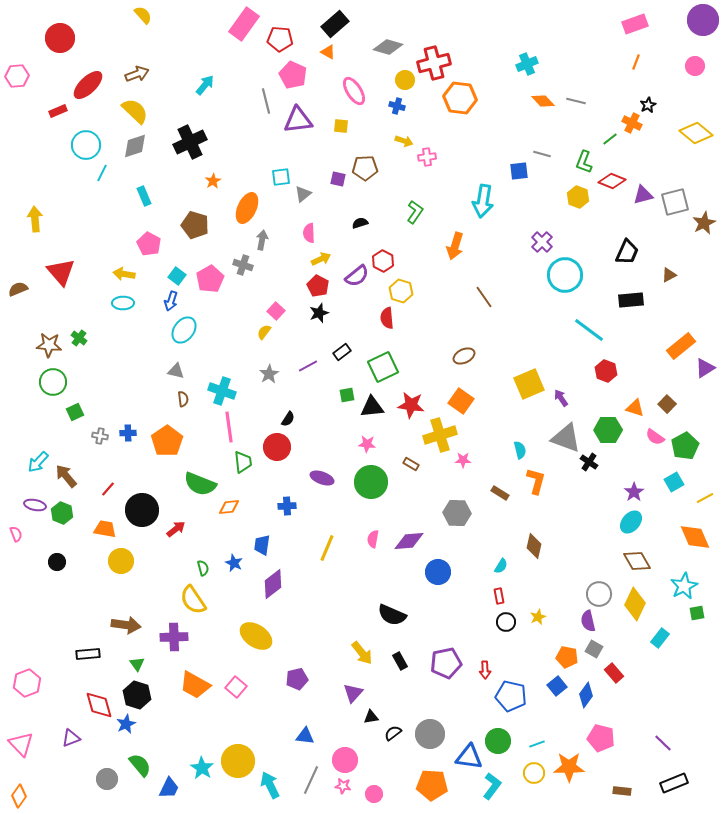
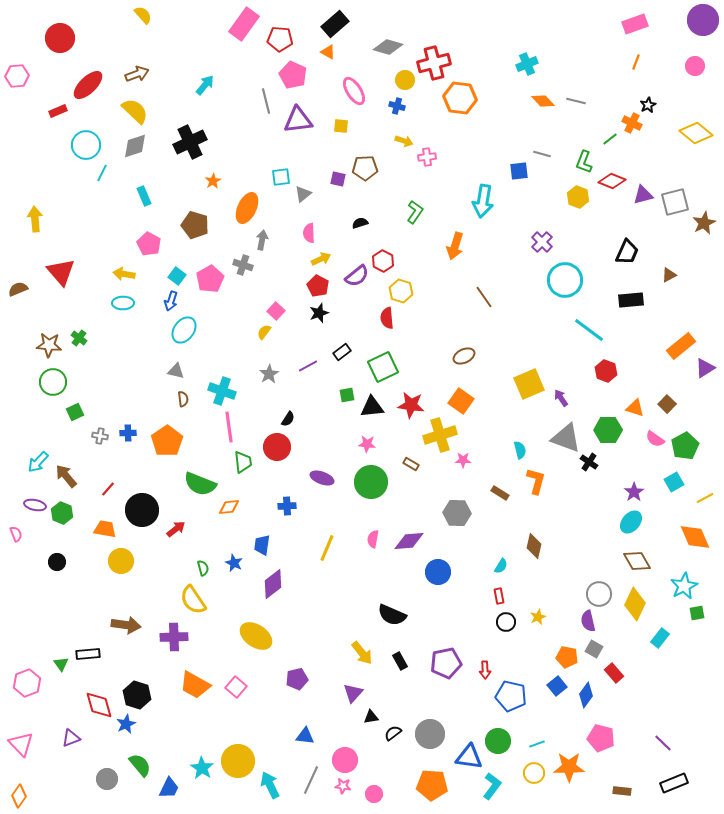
cyan circle at (565, 275): moved 5 px down
pink semicircle at (655, 437): moved 2 px down
green triangle at (137, 664): moved 76 px left
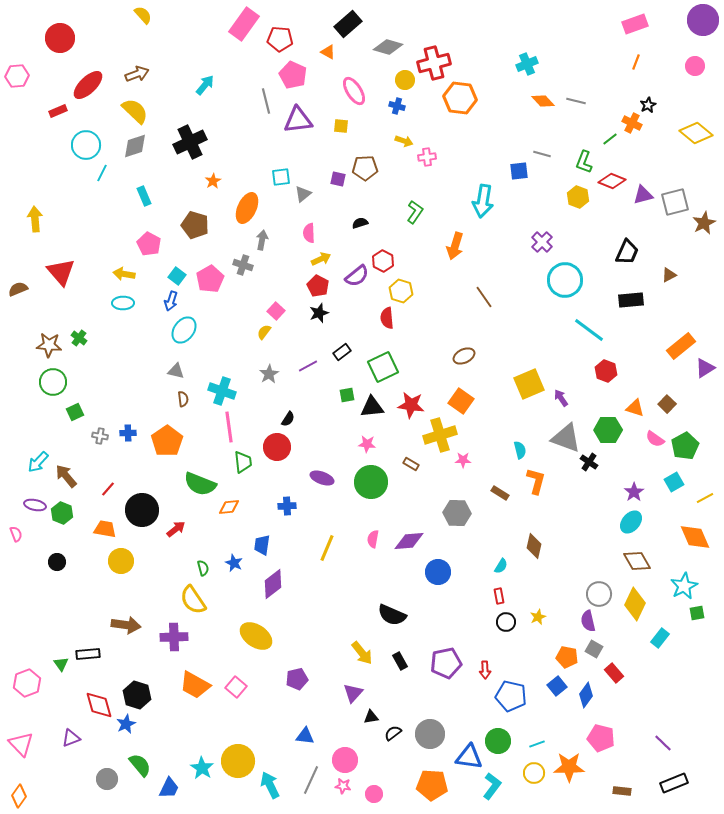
black rectangle at (335, 24): moved 13 px right
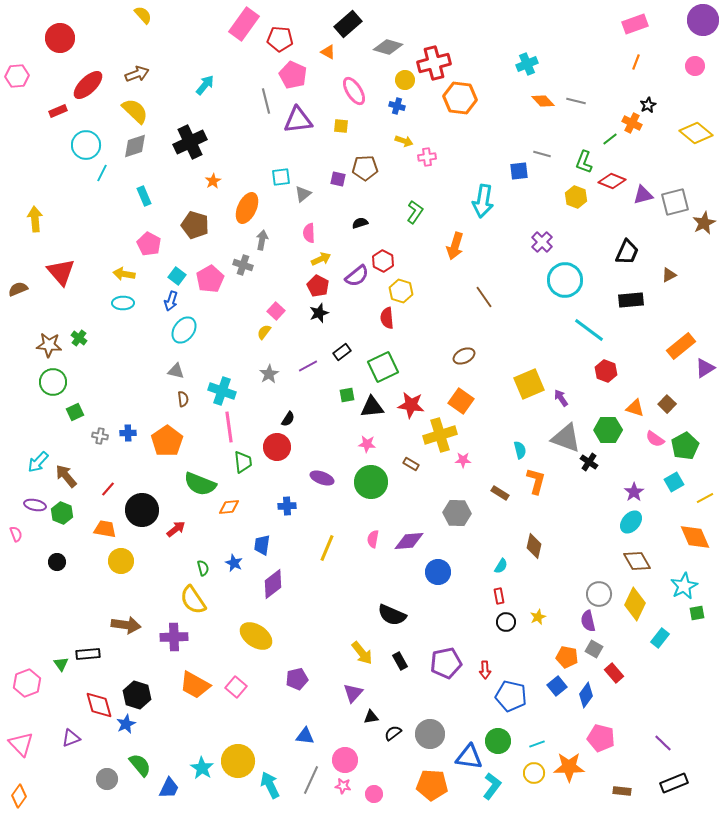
yellow hexagon at (578, 197): moved 2 px left
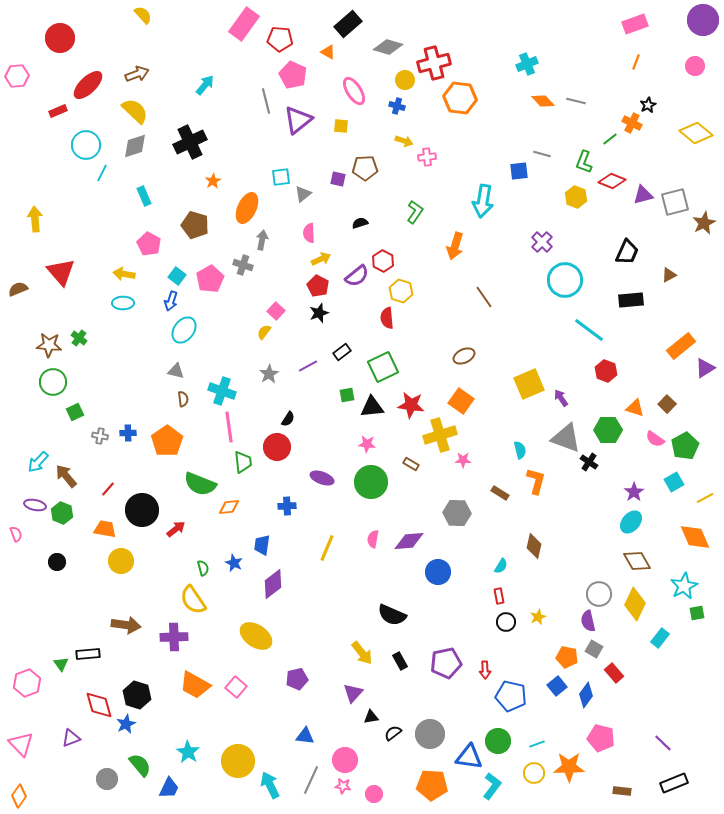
purple triangle at (298, 120): rotated 32 degrees counterclockwise
cyan star at (202, 768): moved 14 px left, 16 px up
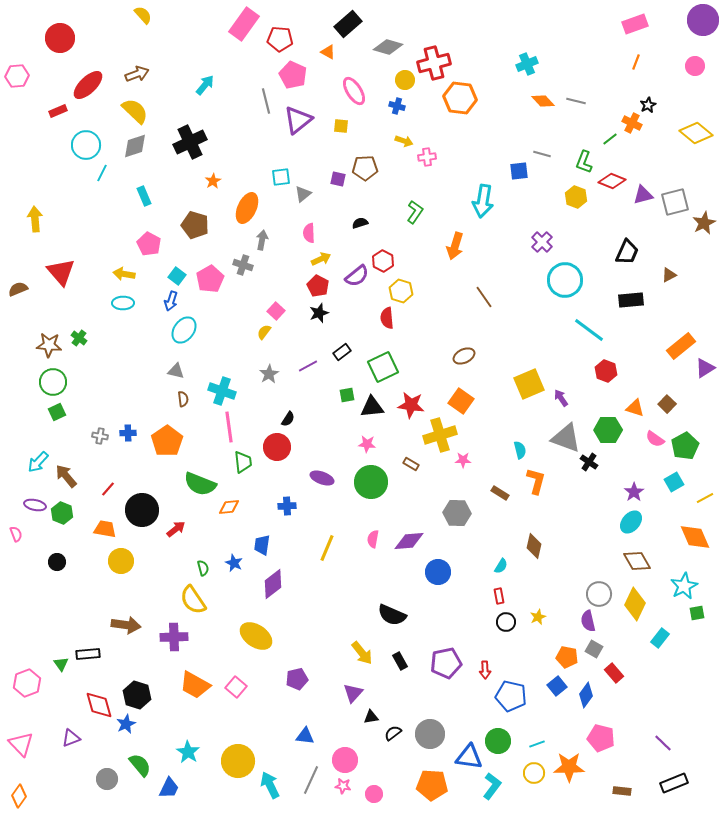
green square at (75, 412): moved 18 px left
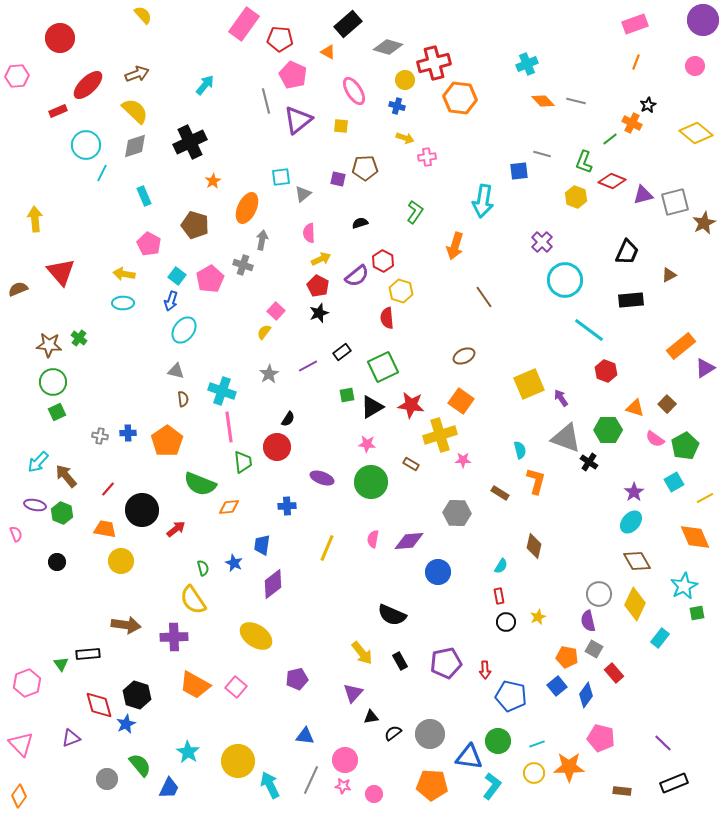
yellow arrow at (404, 141): moved 1 px right, 3 px up
black triangle at (372, 407): rotated 25 degrees counterclockwise
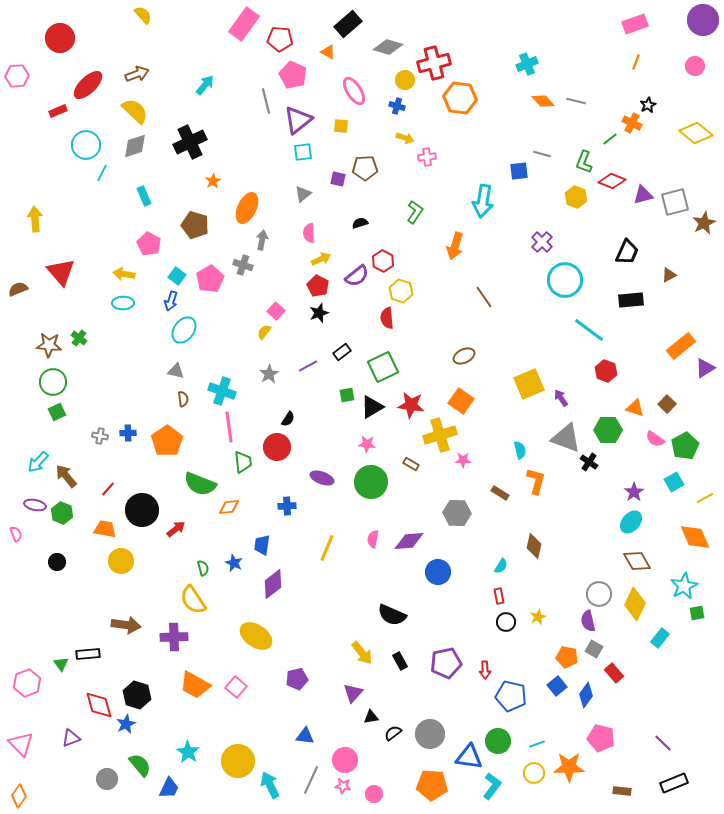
cyan square at (281, 177): moved 22 px right, 25 px up
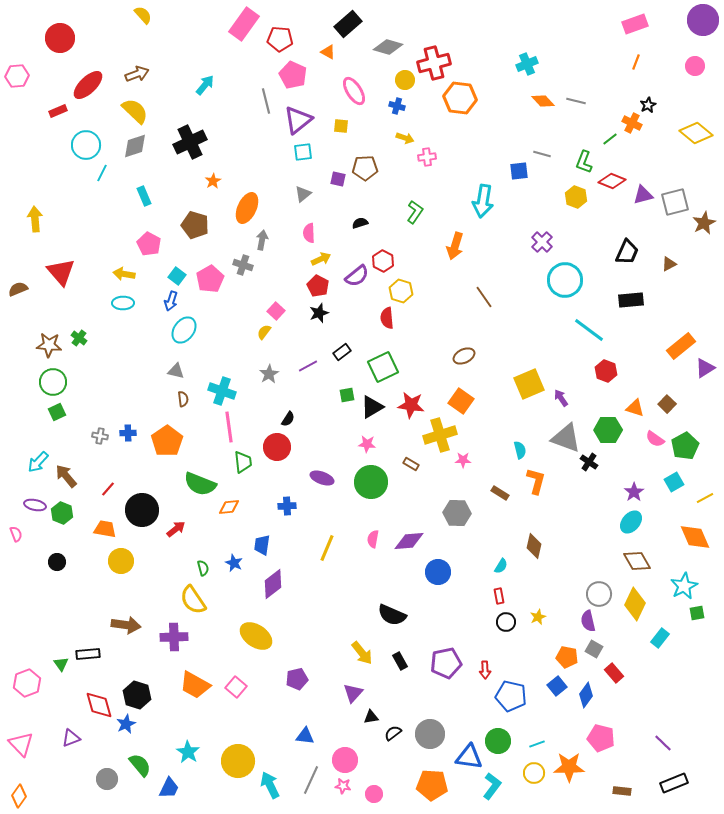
brown triangle at (669, 275): moved 11 px up
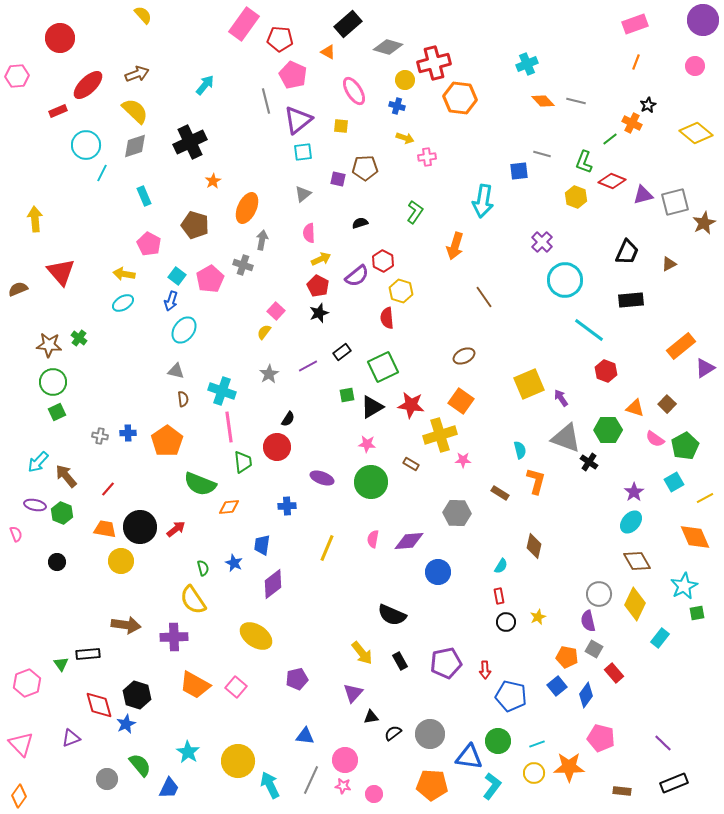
cyan ellipse at (123, 303): rotated 30 degrees counterclockwise
black circle at (142, 510): moved 2 px left, 17 px down
